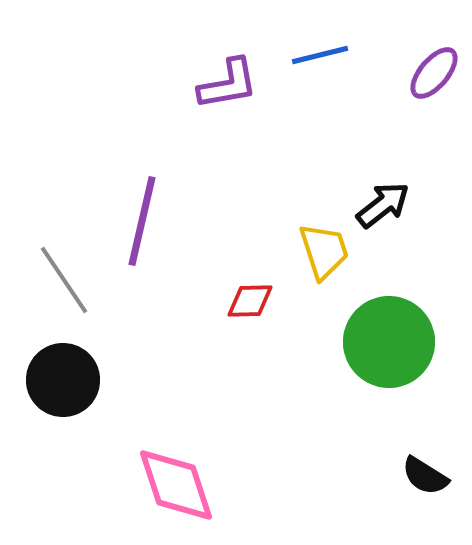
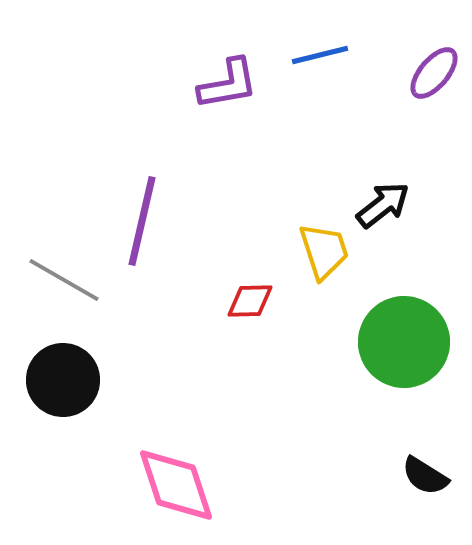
gray line: rotated 26 degrees counterclockwise
green circle: moved 15 px right
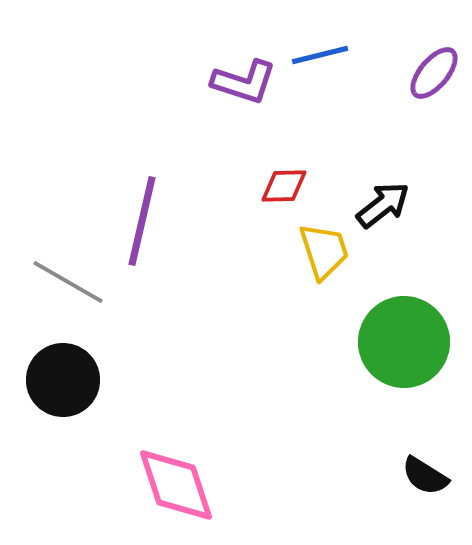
purple L-shape: moved 16 px right, 2 px up; rotated 28 degrees clockwise
gray line: moved 4 px right, 2 px down
red diamond: moved 34 px right, 115 px up
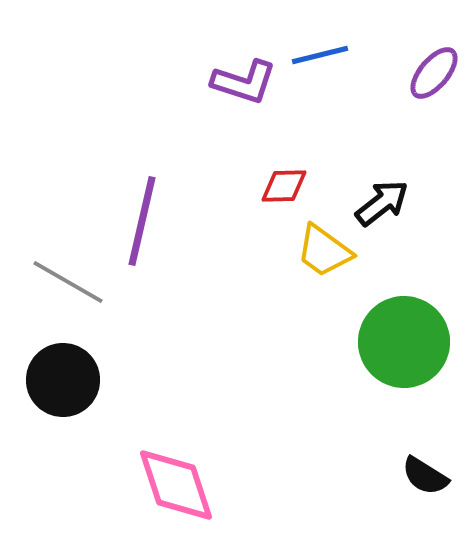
black arrow: moved 1 px left, 2 px up
yellow trapezoid: rotated 144 degrees clockwise
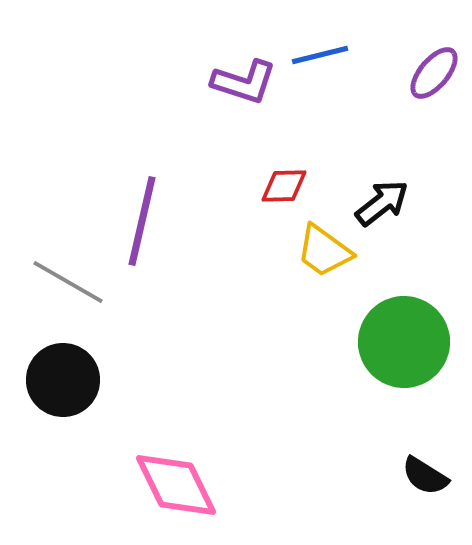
pink diamond: rotated 8 degrees counterclockwise
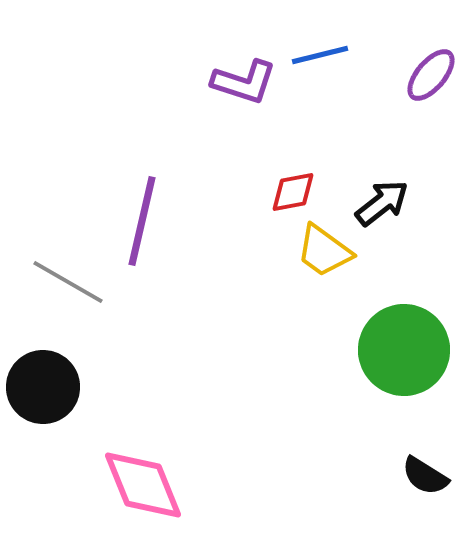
purple ellipse: moved 3 px left, 2 px down
red diamond: moved 9 px right, 6 px down; rotated 9 degrees counterclockwise
green circle: moved 8 px down
black circle: moved 20 px left, 7 px down
pink diamond: moved 33 px left; rotated 4 degrees clockwise
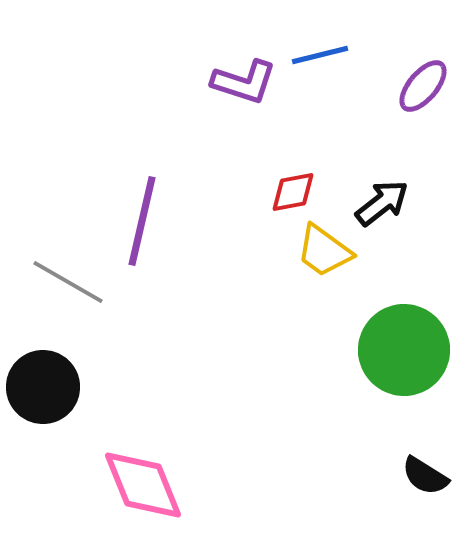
purple ellipse: moved 8 px left, 11 px down
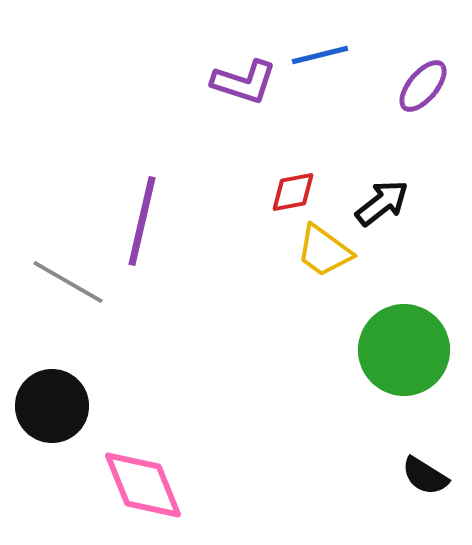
black circle: moved 9 px right, 19 px down
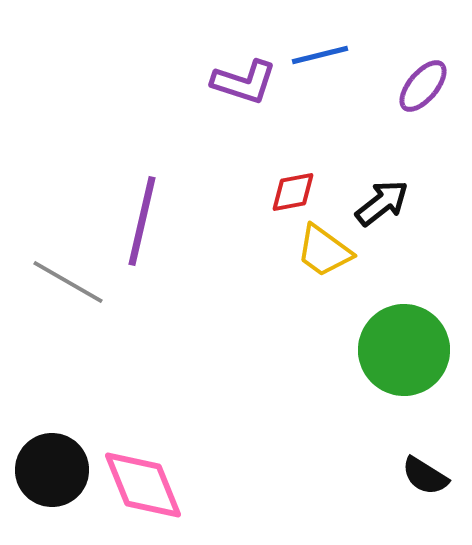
black circle: moved 64 px down
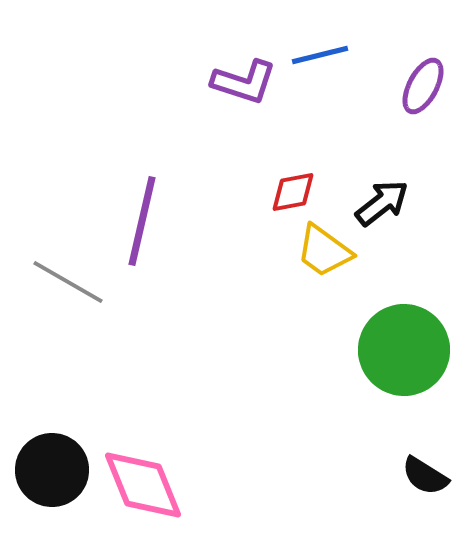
purple ellipse: rotated 12 degrees counterclockwise
